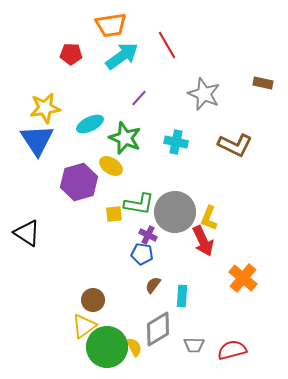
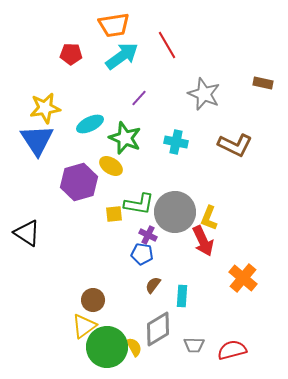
orange trapezoid: moved 3 px right
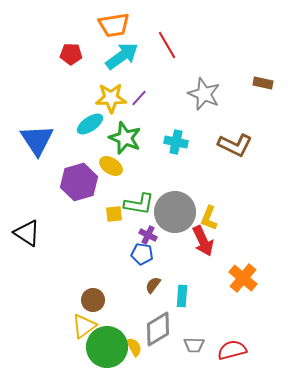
yellow star: moved 66 px right, 10 px up; rotated 8 degrees clockwise
cyan ellipse: rotated 8 degrees counterclockwise
